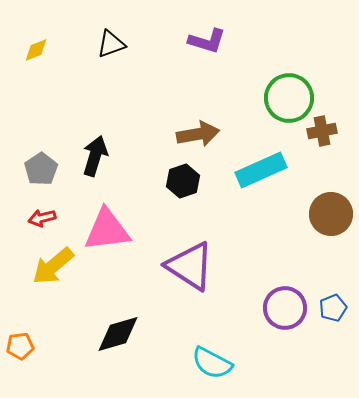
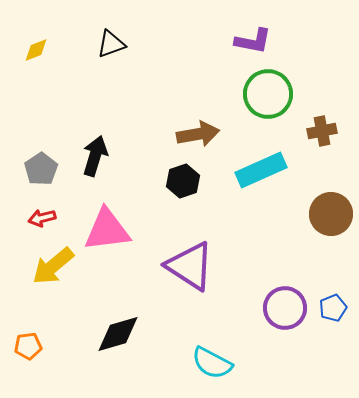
purple L-shape: moved 46 px right; rotated 6 degrees counterclockwise
green circle: moved 21 px left, 4 px up
orange pentagon: moved 8 px right
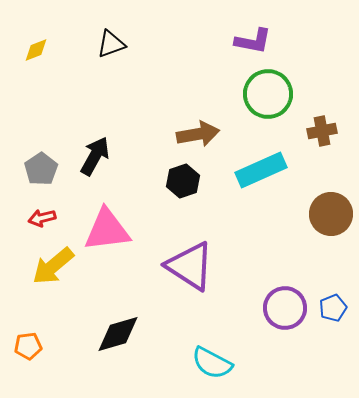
black arrow: rotated 12 degrees clockwise
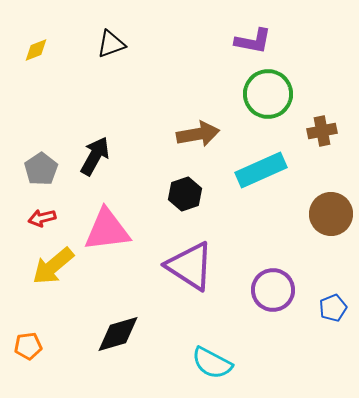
black hexagon: moved 2 px right, 13 px down
purple circle: moved 12 px left, 18 px up
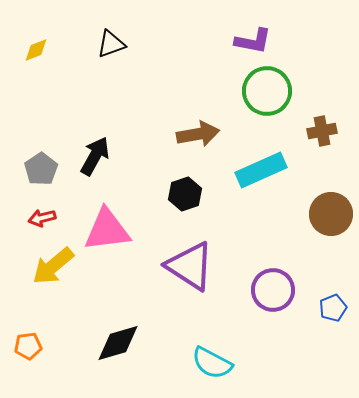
green circle: moved 1 px left, 3 px up
black diamond: moved 9 px down
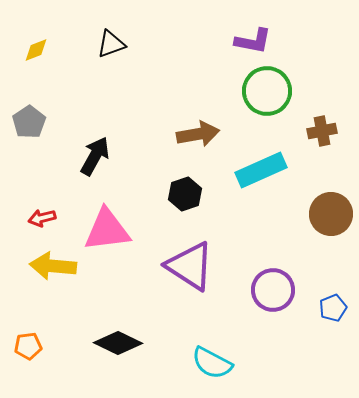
gray pentagon: moved 12 px left, 47 px up
yellow arrow: rotated 45 degrees clockwise
black diamond: rotated 42 degrees clockwise
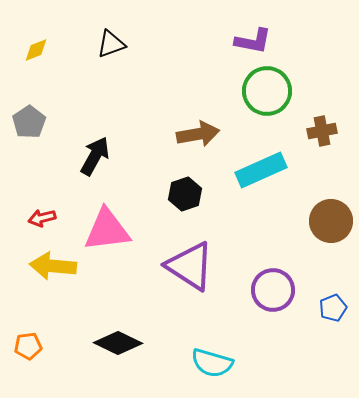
brown circle: moved 7 px down
cyan semicircle: rotated 12 degrees counterclockwise
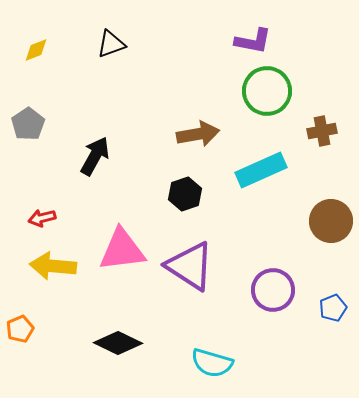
gray pentagon: moved 1 px left, 2 px down
pink triangle: moved 15 px right, 20 px down
orange pentagon: moved 8 px left, 17 px up; rotated 16 degrees counterclockwise
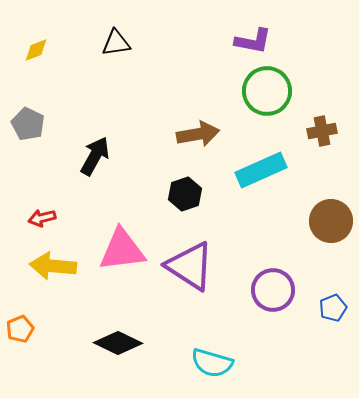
black triangle: moved 5 px right, 1 px up; rotated 12 degrees clockwise
gray pentagon: rotated 12 degrees counterclockwise
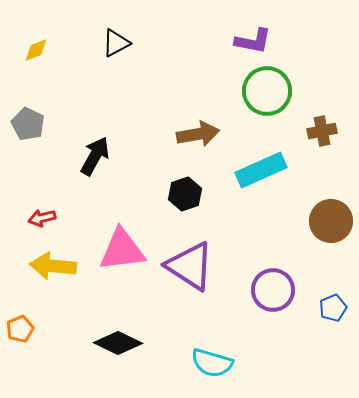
black triangle: rotated 20 degrees counterclockwise
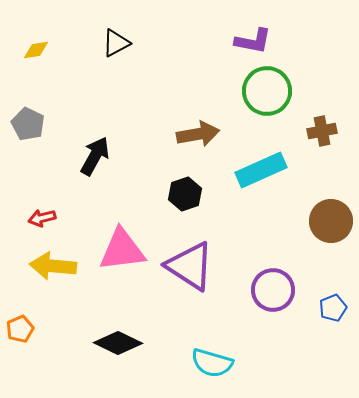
yellow diamond: rotated 12 degrees clockwise
